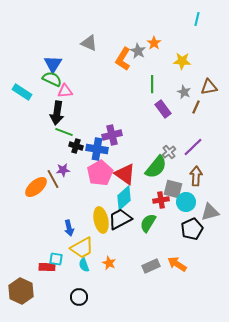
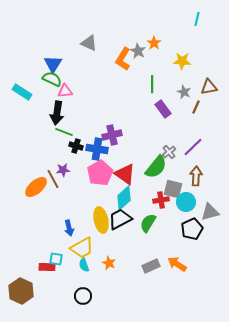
black circle at (79, 297): moved 4 px right, 1 px up
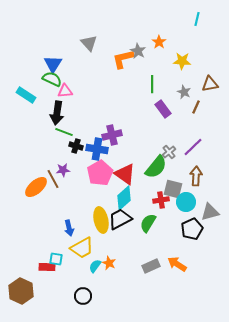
gray triangle at (89, 43): rotated 24 degrees clockwise
orange star at (154, 43): moved 5 px right, 1 px up
orange L-shape at (123, 59): rotated 45 degrees clockwise
brown triangle at (209, 87): moved 1 px right, 3 px up
cyan rectangle at (22, 92): moved 4 px right, 3 px down
cyan semicircle at (84, 265): moved 11 px right, 1 px down; rotated 56 degrees clockwise
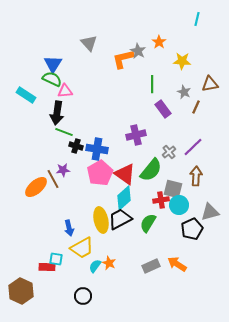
purple cross at (112, 135): moved 24 px right
green semicircle at (156, 167): moved 5 px left, 3 px down
cyan circle at (186, 202): moved 7 px left, 3 px down
